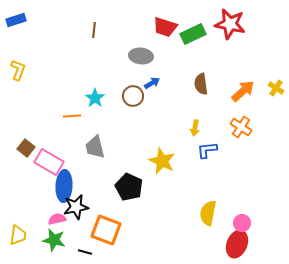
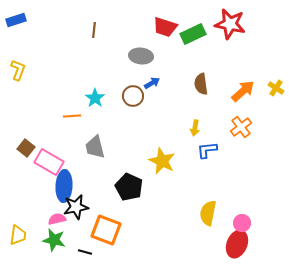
orange cross: rotated 20 degrees clockwise
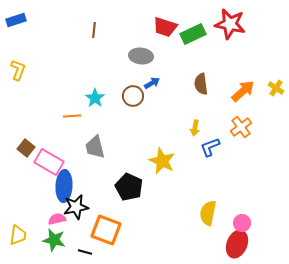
blue L-shape: moved 3 px right, 3 px up; rotated 15 degrees counterclockwise
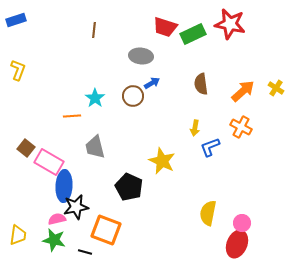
orange cross: rotated 25 degrees counterclockwise
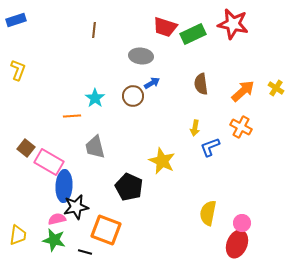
red star: moved 3 px right
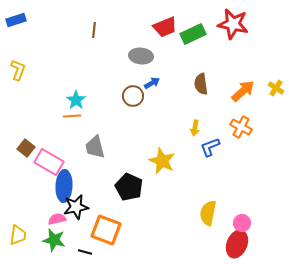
red trapezoid: rotated 40 degrees counterclockwise
cyan star: moved 19 px left, 2 px down
